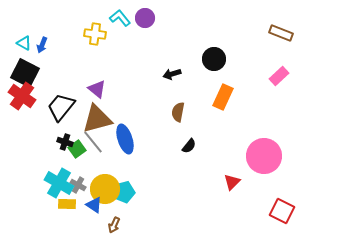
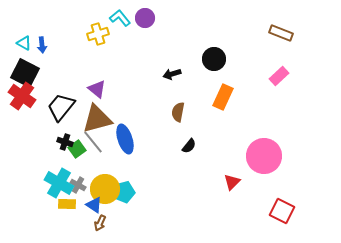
yellow cross: moved 3 px right; rotated 25 degrees counterclockwise
blue arrow: rotated 28 degrees counterclockwise
brown arrow: moved 14 px left, 2 px up
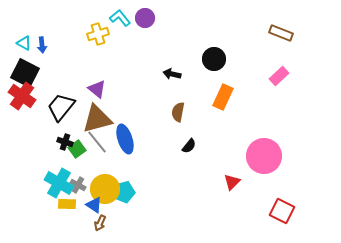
black arrow: rotated 30 degrees clockwise
gray line: moved 4 px right
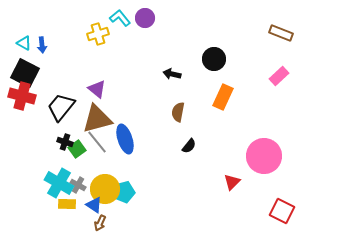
red cross: rotated 20 degrees counterclockwise
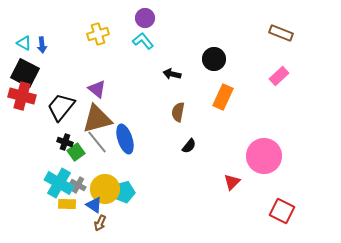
cyan L-shape: moved 23 px right, 23 px down
green square: moved 1 px left, 3 px down
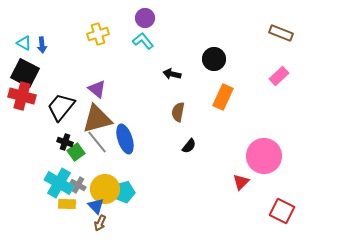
red triangle: moved 9 px right
blue triangle: moved 2 px right, 1 px down; rotated 12 degrees clockwise
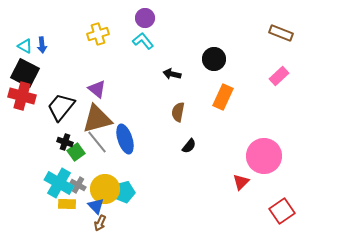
cyan triangle: moved 1 px right, 3 px down
red square: rotated 30 degrees clockwise
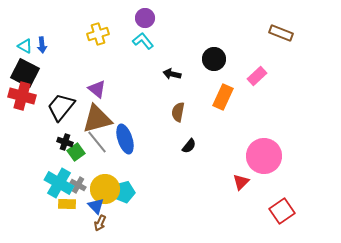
pink rectangle: moved 22 px left
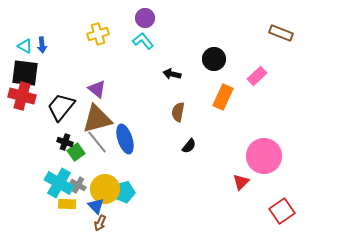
black square: rotated 20 degrees counterclockwise
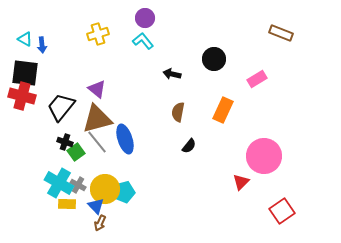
cyan triangle: moved 7 px up
pink rectangle: moved 3 px down; rotated 12 degrees clockwise
orange rectangle: moved 13 px down
